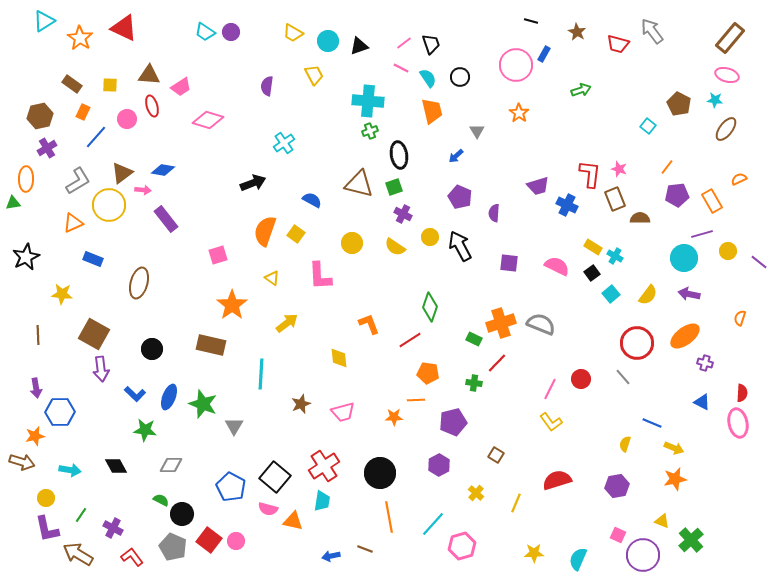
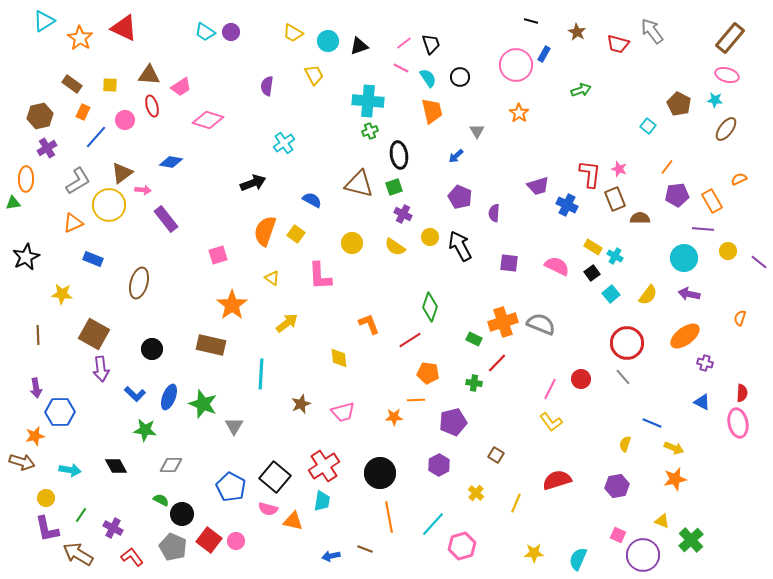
pink circle at (127, 119): moved 2 px left, 1 px down
blue diamond at (163, 170): moved 8 px right, 8 px up
purple line at (702, 234): moved 1 px right, 5 px up; rotated 20 degrees clockwise
orange cross at (501, 323): moved 2 px right, 1 px up
red circle at (637, 343): moved 10 px left
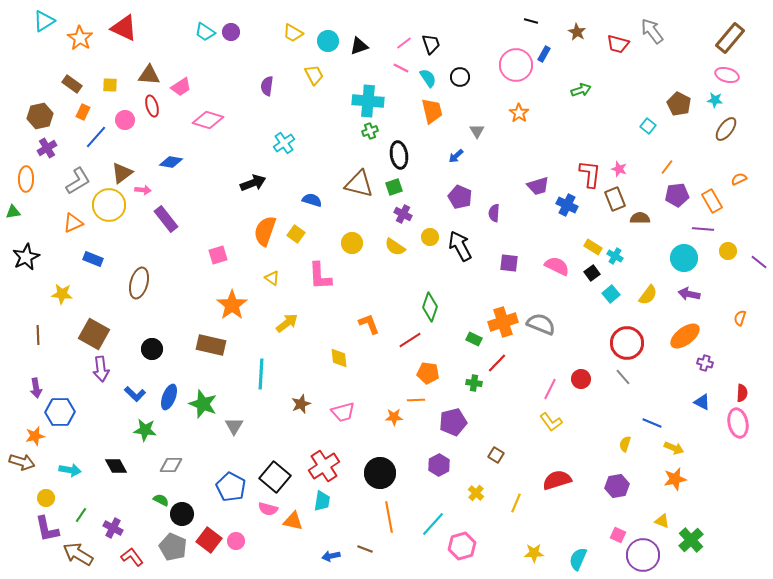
blue semicircle at (312, 200): rotated 12 degrees counterclockwise
green triangle at (13, 203): moved 9 px down
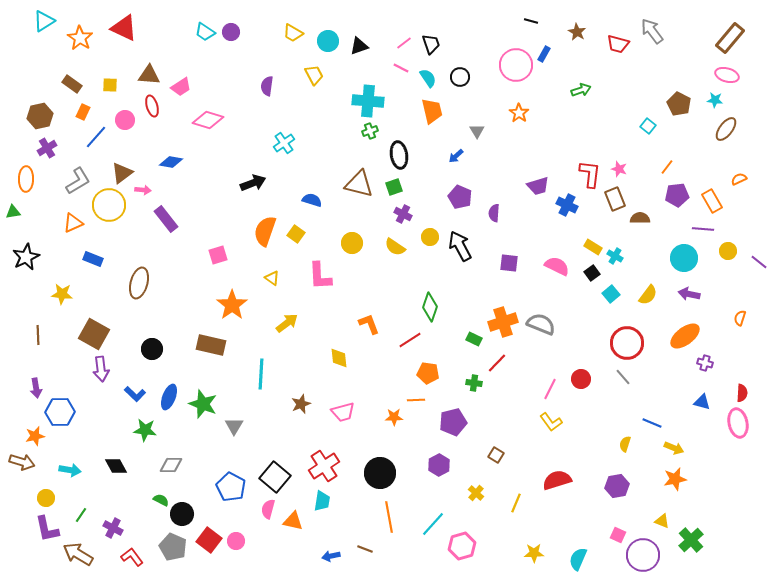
blue triangle at (702, 402): rotated 12 degrees counterclockwise
pink semicircle at (268, 509): rotated 90 degrees clockwise
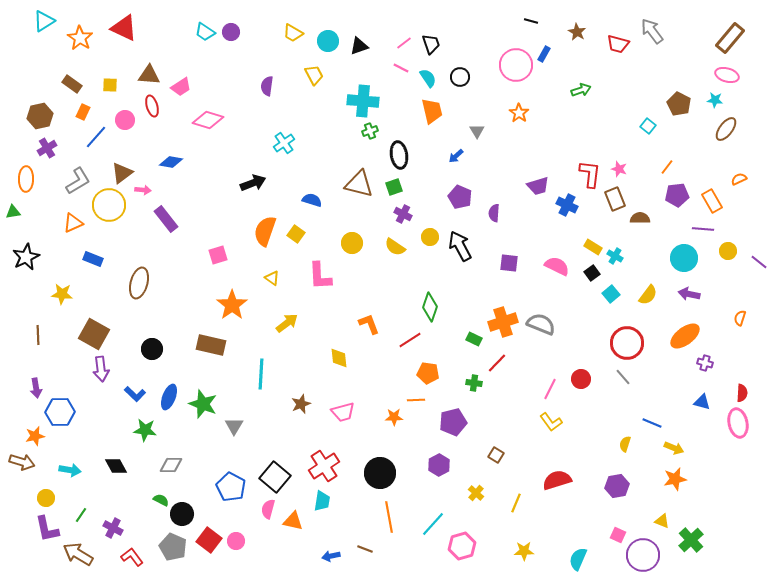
cyan cross at (368, 101): moved 5 px left
yellow star at (534, 553): moved 10 px left, 2 px up
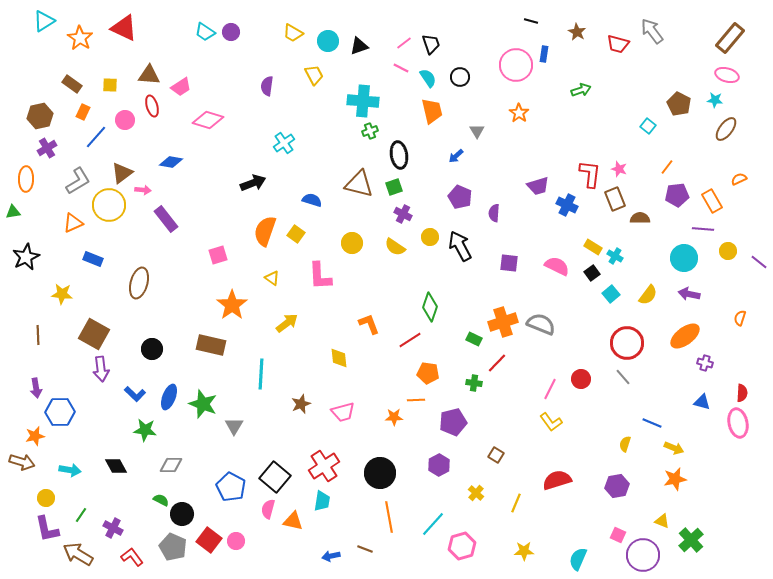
blue rectangle at (544, 54): rotated 21 degrees counterclockwise
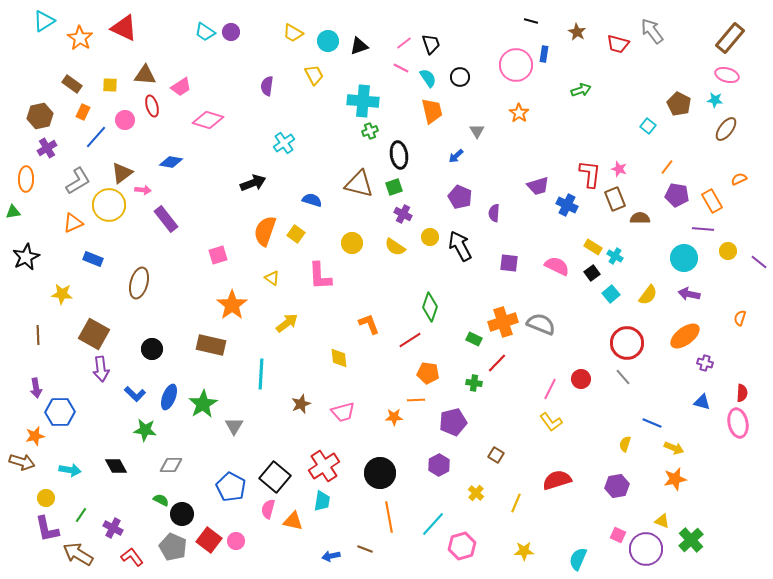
brown triangle at (149, 75): moved 4 px left
purple pentagon at (677, 195): rotated 15 degrees clockwise
green star at (203, 404): rotated 20 degrees clockwise
purple circle at (643, 555): moved 3 px right, 6 px up
